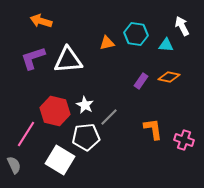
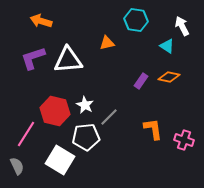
cyan hexagon: moved 14 px up
cyan triangle: moved 1 px right, 1 px down; rotated 28 degrees clockwise
gray semicircle: moved 3 px right, 1 px down
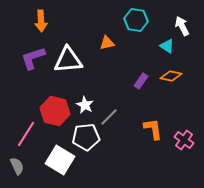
orange arrow: rotated 110 degrees counterclockwise
orange diamond: moved 2 px right, 1 px up
pink cross: rotated 18 degrees clockwise
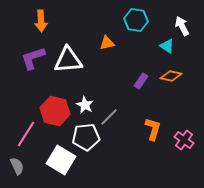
orange L-shape: rotated 25 degrees clockwise
white square: moved 1 px right
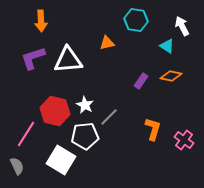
white pentagon: moved 1 px left, 1 px up
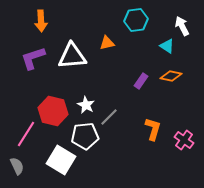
cyan hexagon: rotated 15 degrees counterclockwise
white triangle: moved 4 px right, 4 px up
white star: moved 1 px right
red hexagon: moved 2 px left
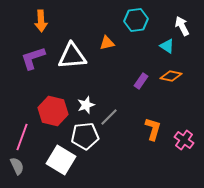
white star: rotated 24 degrees clockwise
pink line: moved 4 px left, 3 px down; rotated 12 degrees counterclockwise
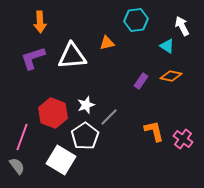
orange arrow: moved 1 px left, 1 px down
red hexagon: moved 2 px down; rotated 8 degrees clockwise
orange L-shape: moved 1 px right, 2 px down; rotated 30 degrees counterclockwise
white pentagon: rotated 28 degrees counterclockwise
pink cross: moved 1 px left, 1 px up
gray semicircle: rotated 12 degrees counterclockwise
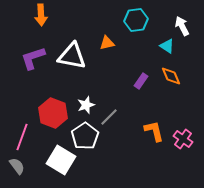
orange arrow: moved 1 px right, 7 px up
white triangle: rotated 16 degrees clockwise
orange diamond: rotated 55 degrees clockwise
